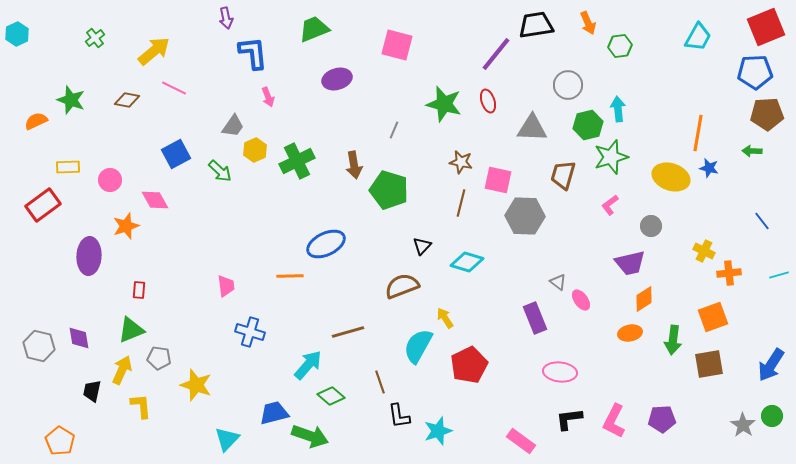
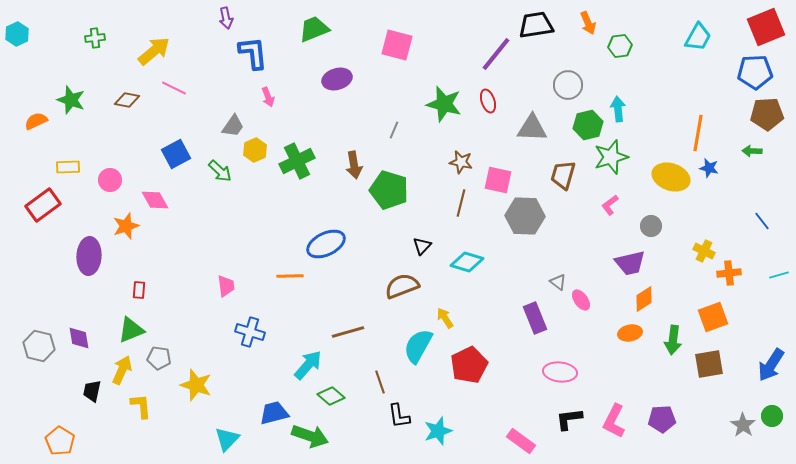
green cross at (95, 38): rotated 30 degrees clockwise
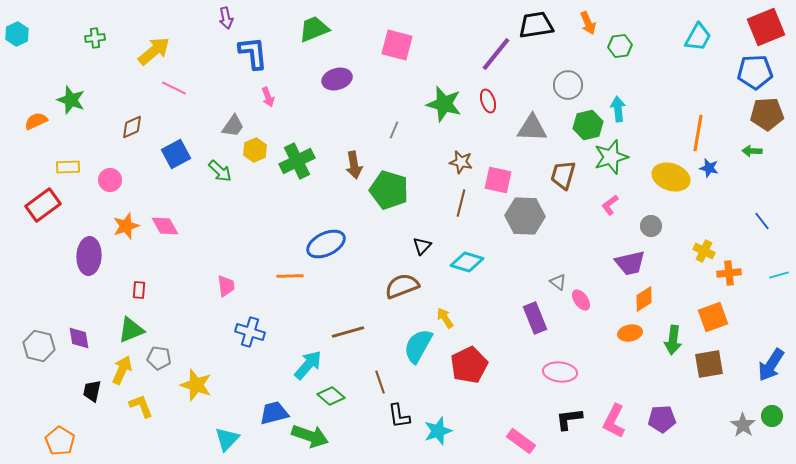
brown diamond at (127, 100): moved 5 px right, 27 px down; rotated 35 degrees counterclockwise
pink diamond at (155, 200): moved 10 px right, 26 px down
yellow L-shape at (141, 406): rotated 16 degrees counterclockwise
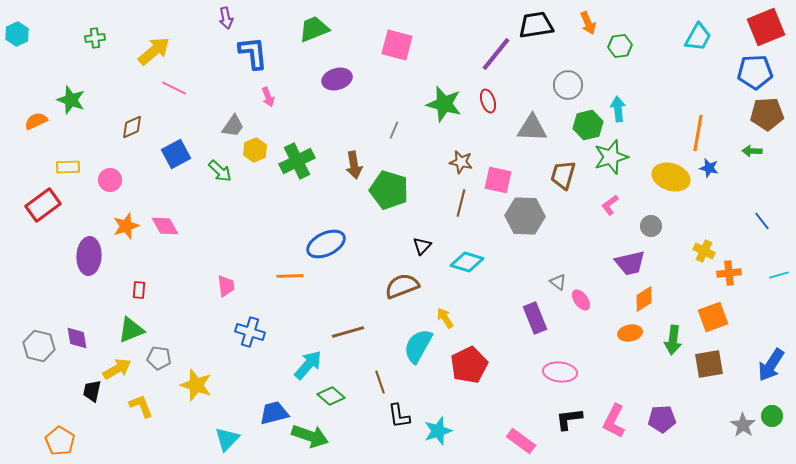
purple diamond at (79, 338): moved 2 px left
yellow arrow at (122, 370): moved 5 px left, 1 px up; rotated 36 degrees clockwise
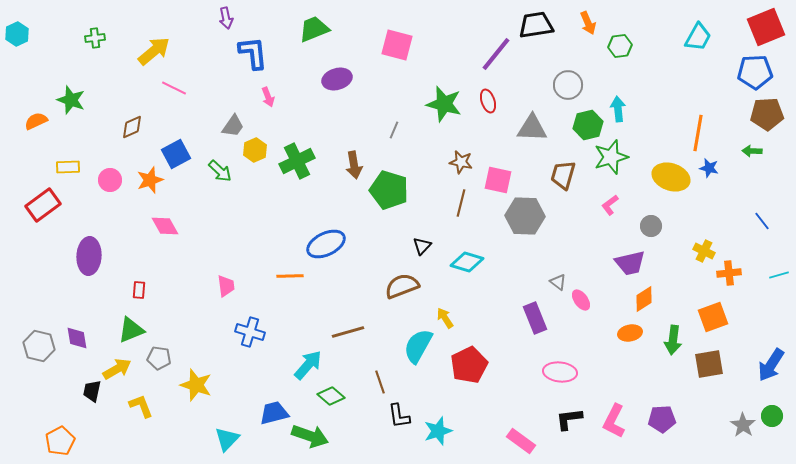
orange star at (126, 226): moved 24 px right, 46 px up
orange pentagon at (60, 441): rotated 12 degrees clockwise
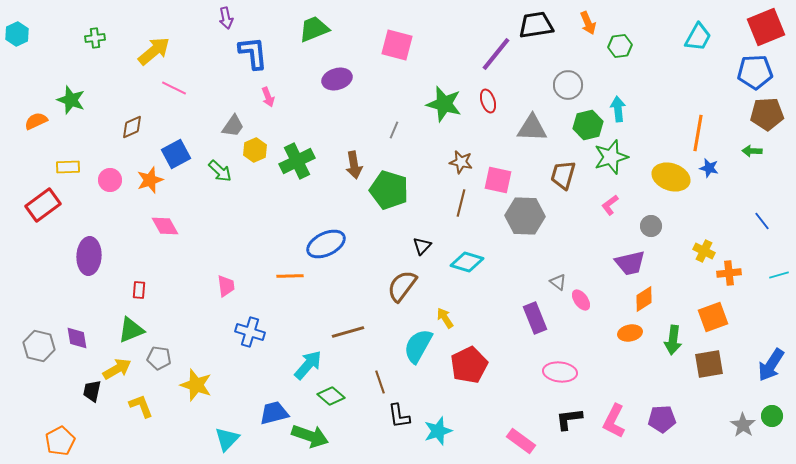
brown semicircle at (402, 286): rotated 32 degrees counterclockwise
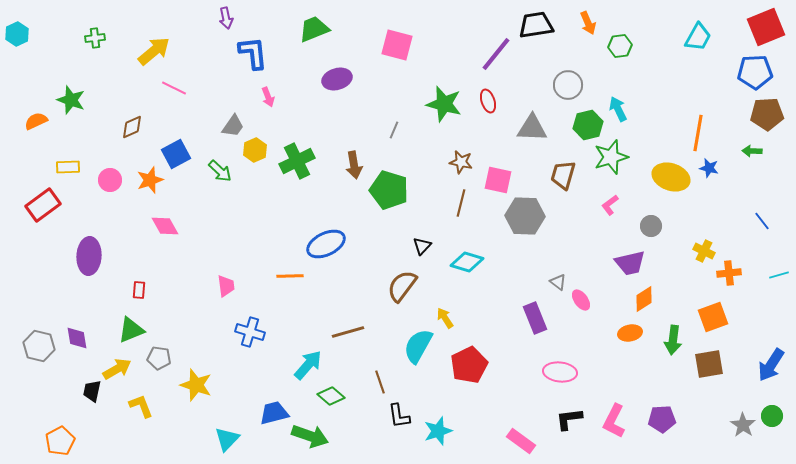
cyan arrow at (618, 109): rotated 20 degrees counterclockwise
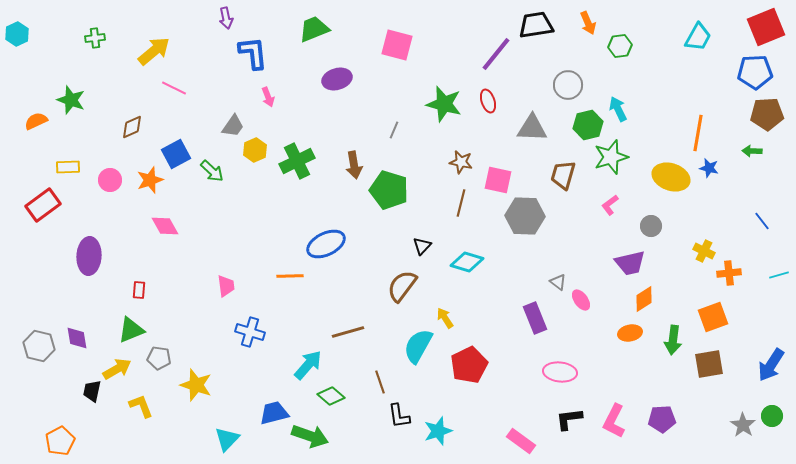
green arrow at (220, 171): moved 8 px left
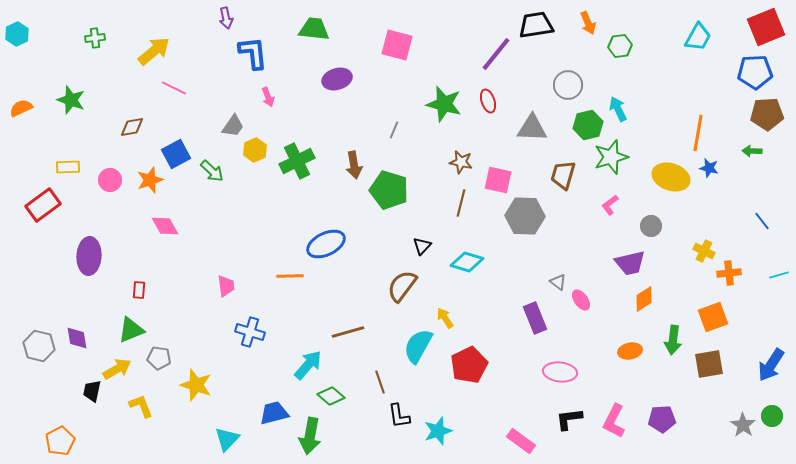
green trapezoid at (314, 29): rotated 28 degrees clockwise
orange semicircle at (36, 121): moved 15 px left, 13 px up
brown diamond at (132, 127): rotated 15 degrees clockwise
orange ellipse at (630, 333): moved 18 px down
green arrow at (310, 436): rotated 81 degrees clockwise
